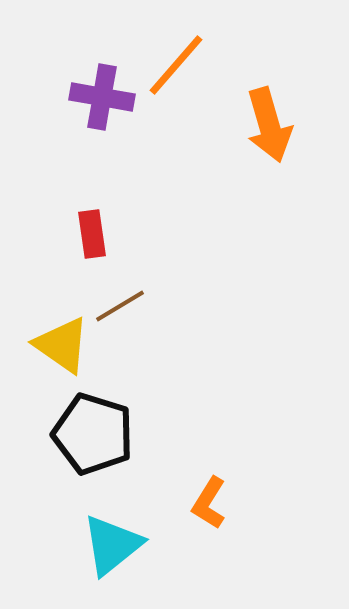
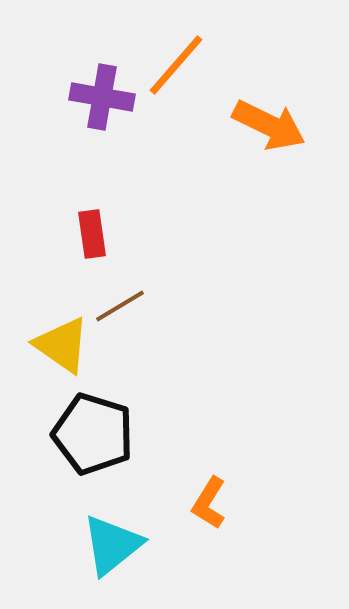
orange arrow: rotated 48 degrees counterclockwise
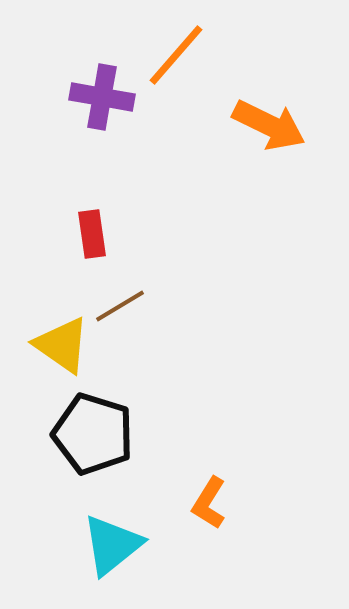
orange line: moved 10 px up
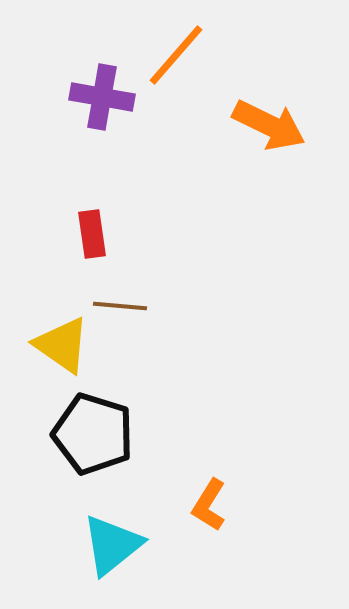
brown line: rotated 36 degrees clockwise
orange L-shape: moved 2 px down
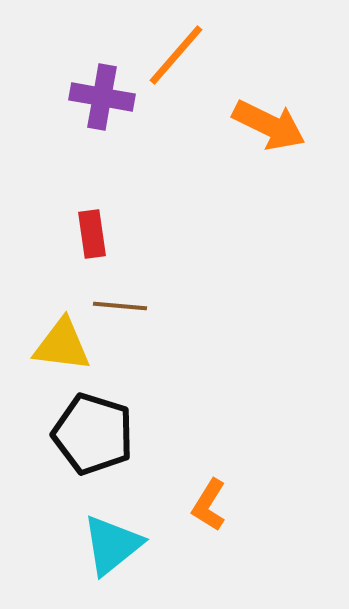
yellow triangle: rotated 28 degrees counterclockwise
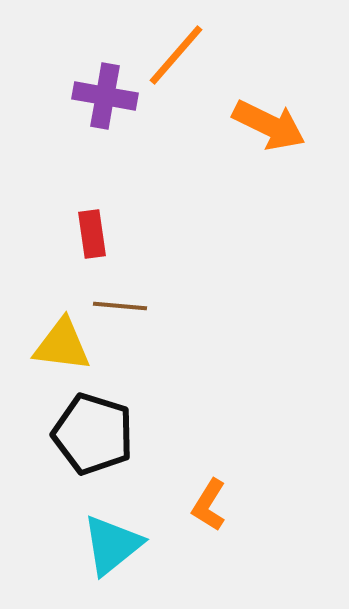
purple cross: moved 3 px right, 1 px up
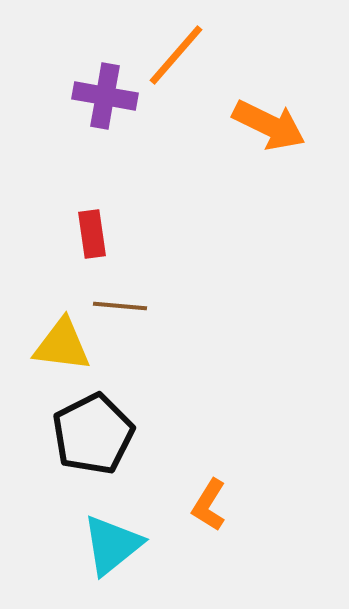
black pentagon: rotated 28 degrees clockwise
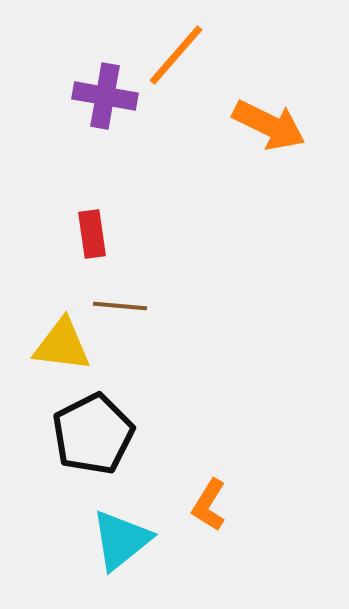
cyan triangle: moved 9 px right, 5 px up
